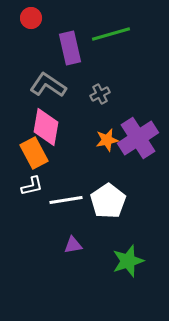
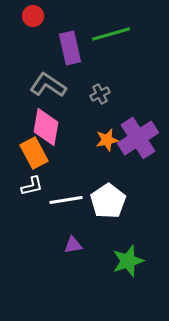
red circle: moved 2 px right, 2 px up
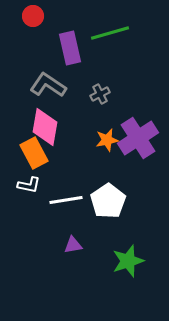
green line: moved 1 px left, 1 px up
pink diamond: moved 1 px left
white L-shape: moved 3 px left, 1 px up; rotated 25 degrees clockwise
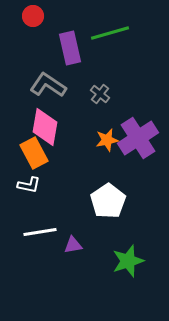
gray cross: rotated 24 degrees counterclockwise
white line: moved 26 px left, 32 px down
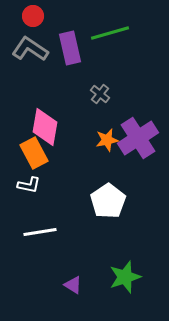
gray L-shape: moved 18 px left, 36 px up
purple triangle: moved 40 px down; rotated 42 degrees clockwise
green star: moved 3 px left, 16 px down
